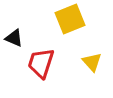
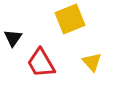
black triangle: moved 1 px left; rotated 42 degrees clockwise
red trapezoid: rotated 48 degrees counterclockwise
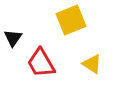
yellow square: moved 1 px right, 1 px down
yellow triangle: moved 2 px down; rotated 15 degrees counterclockwise
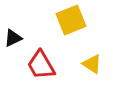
black triangle: rotated 30 degrees clockwise
red trapezoid: moved 2 px down
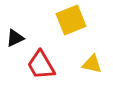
black triangle: moved 2 px right
yellow triangle: rotated 20 degrees counterclockwise
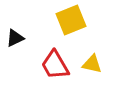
red trapezoid: moved 14 px right
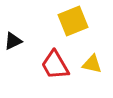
yellow square: moved 2 px right, 1 px down
black triangle: moved 2 px left, 3 px down
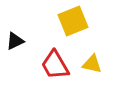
black triangle: moved 2 px right
